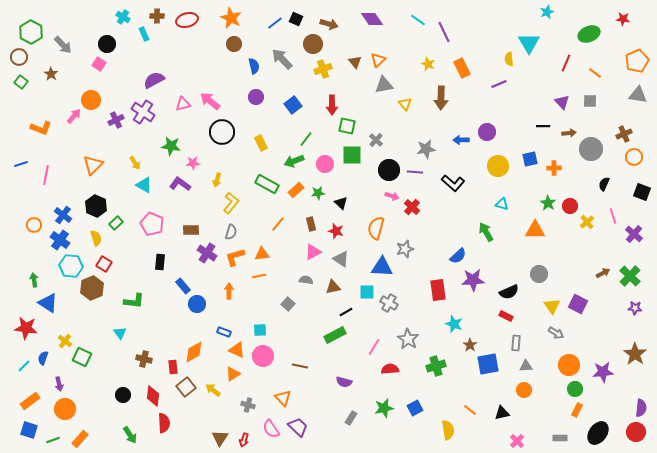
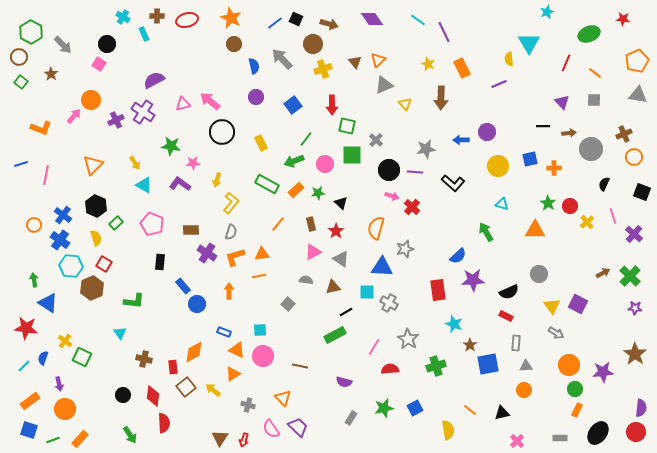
gray triangle at (384, 85): rotated 12 degrees counterclockwise
gray square at (590, 101): moved 4 px right, 1 px up
red star at (336, 231): rotated 21 degrees clockwise
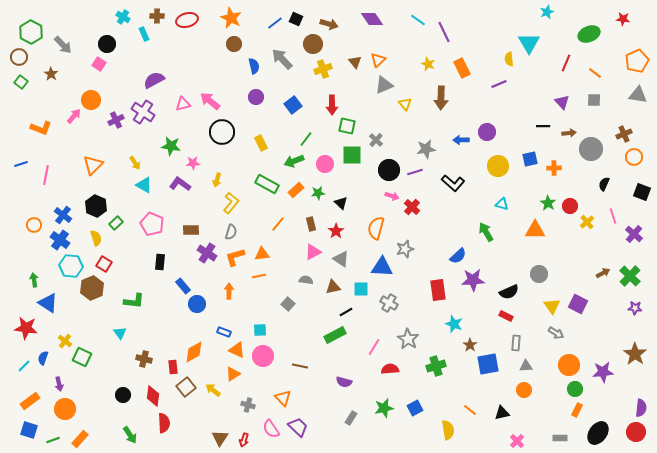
purple line at (415, 172): rotated 21 degrees counterclockwise
cyan square at (367, 292): moved 6 px left, 3 px up
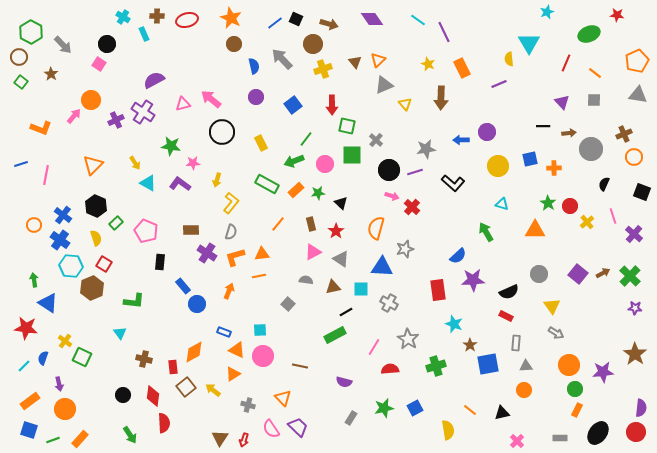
red star at (623, 19): moved 6 px left, 4 px up
pink arrow at (210, 101): moved 1 px right, 2 px up
cyan triangle at (144, 185): moved 4 px right, 2 px up
pink pentagon at (152, 224): moved 6 px left, 7 px down
orange arrow at (229, 291): rotated 21 degrees clockwise
purple square at (578, 304): moved 30 px up; rotated 12 degrees clockwise
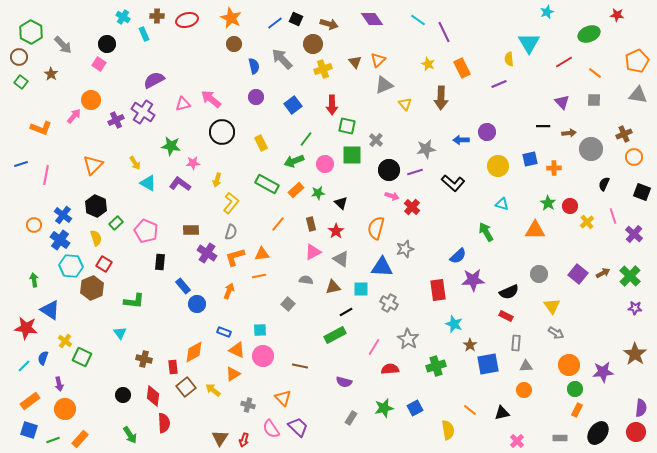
red line at (566, 63): moved 2 px left, 1 px up; rotated 36 degrees clockwise
blue triangle at (48, 303): moved 2 px right, 7 px down
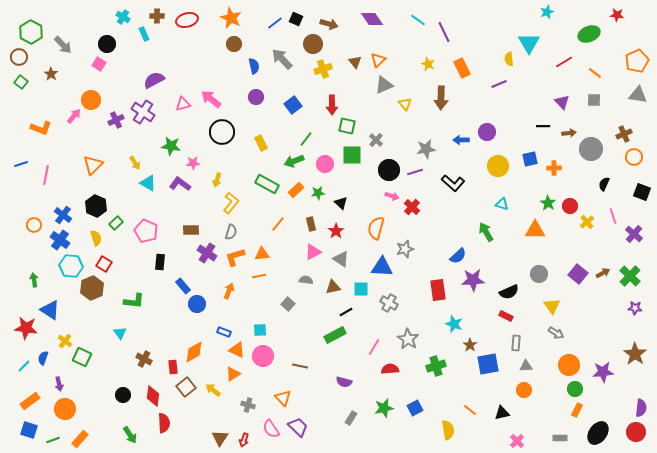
brown cross at (144, 359): rotated 14 degrees clockwise
